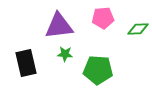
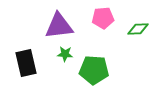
green pentagon: moved 4 px left
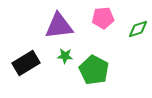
green diamond: rotated 15 degrees counterclockwise
green star: moved 2 px down
black rectangle: rotated 72 degrees clockwise
green pentagon: rotated 24 degrees clockwise
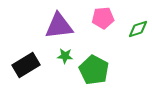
black rectangle: moved 2 px down
